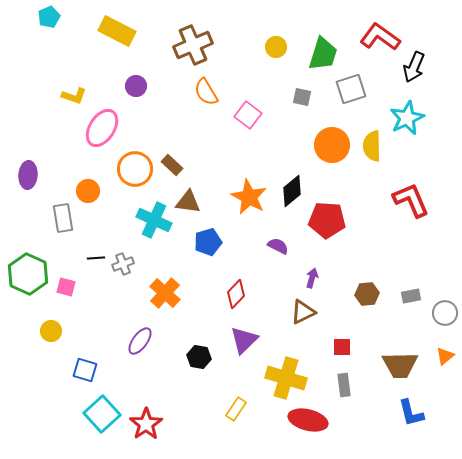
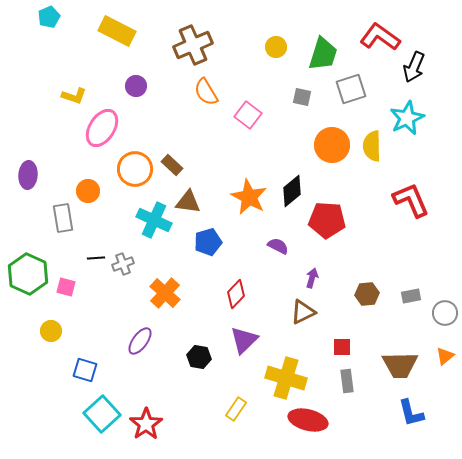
gray rectangle at (344, 385): moved 3 px right, 4 px up
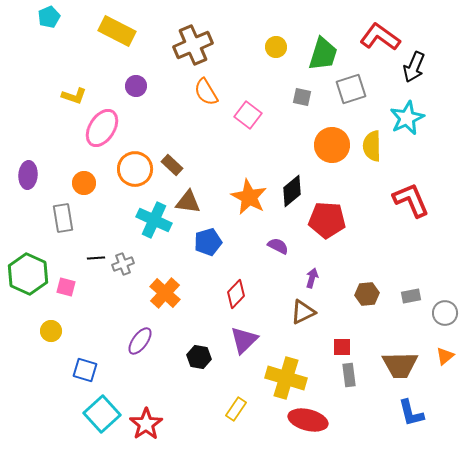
orange circle at (88, 191): moved 4 px left, 8 px up
gray rectangle at (347, 381): moved 2 px right, 6 px up
